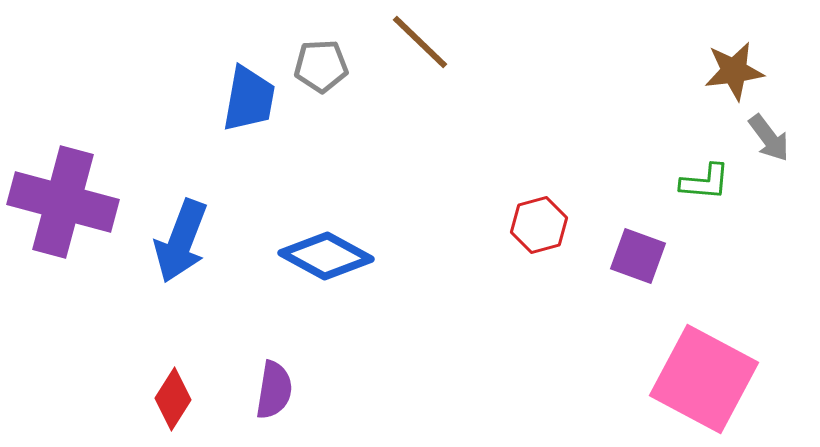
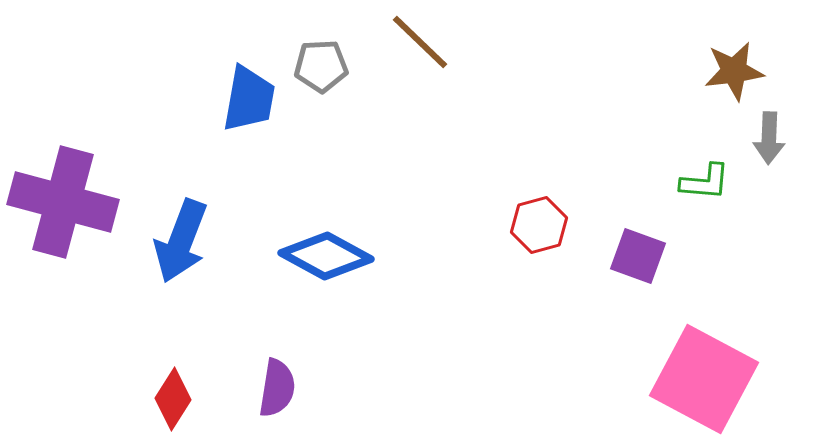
gray arrow: rotated 39 degrees clockwise
purple semicircle: moved 3 px right, 2 px up
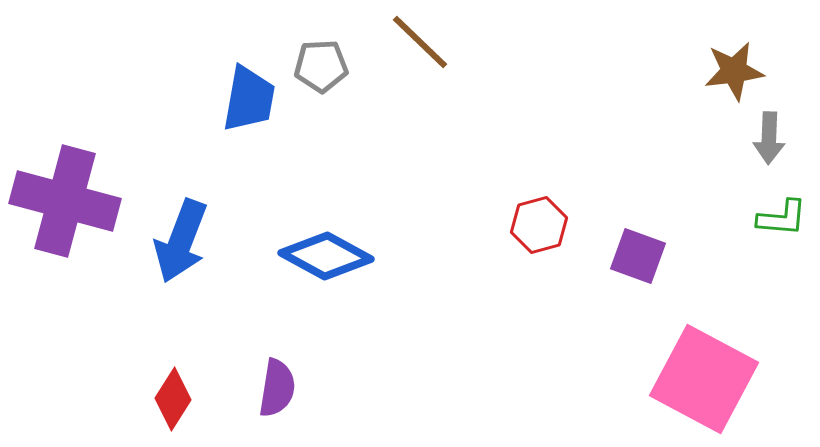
green L-shape: moved 77 px right, 36 px down
purple cross: moved 2 px right, 1 px up
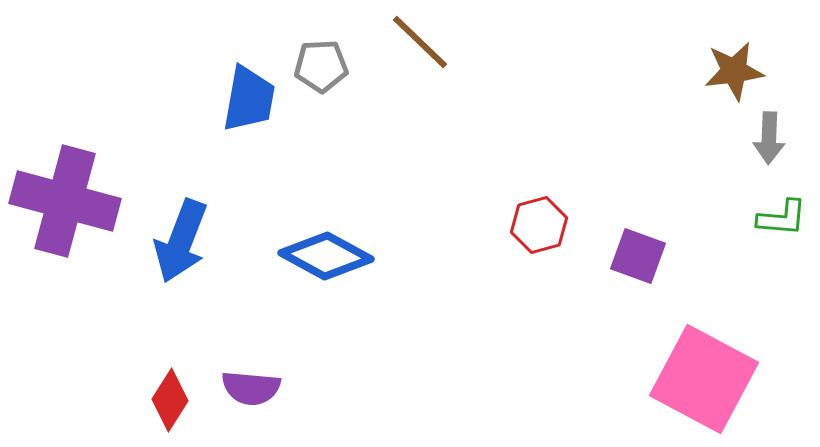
purple semicircle: moved 26 px left; rotated 86 degrees clockwise
red diamond: moved 3 px left, 1 px down
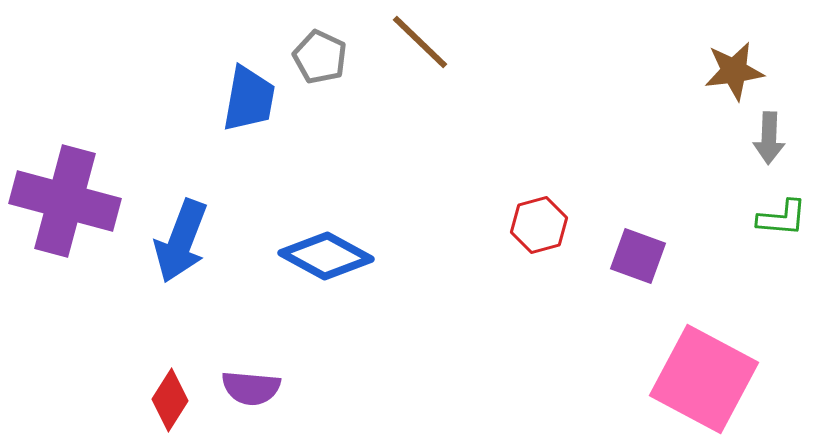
gray pentagon: moved 1 px left, 9 px up; rotated 28 degrees clockwise
